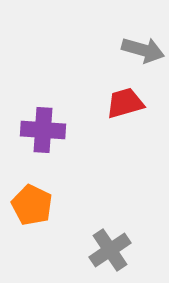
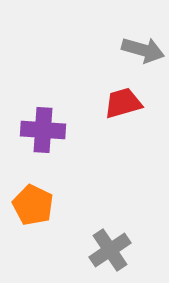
red trapezoid: moved 2 px left
orange pentagon: moved 1 px right
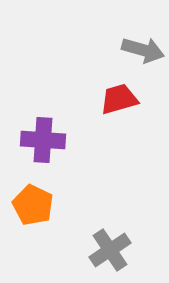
red trapezoid: moved 4 px left, 4 px up
purple cross: moved 10 px down
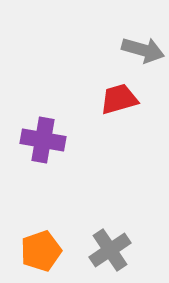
purple cross: rotated 6 degrees clockwise
orange pentagon: moved 8 px right, 46 px down; rotated 27 degrees clockwise
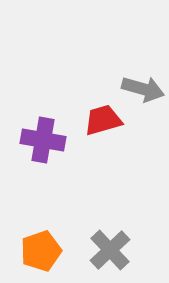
gray arrow: moved 39 px down
red trapezoid: moved 16 px left, 21 px down
gray cross: rotated 9 degrees counterclockwise
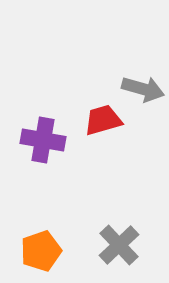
gray cross: moved 9 px right, 5 px up
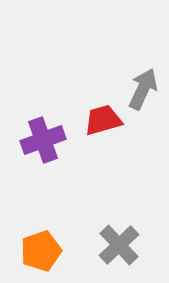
gray arrow: rotated 81 degrees counterclockwise
purple cross: rotated 30 degrees counterclockwise
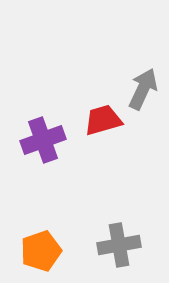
gray cross: rotated 33 degrees clockwise
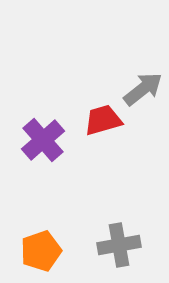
gray arrow: rotated 27 degrees clockwise
purple cross: rotated 21 degrees counterclockwise
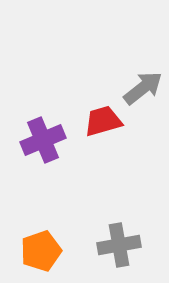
gray arrow: moved 1 px up
red trapezoid: moved 1 px down
purple cross: rotated 18 degrees clockwise
